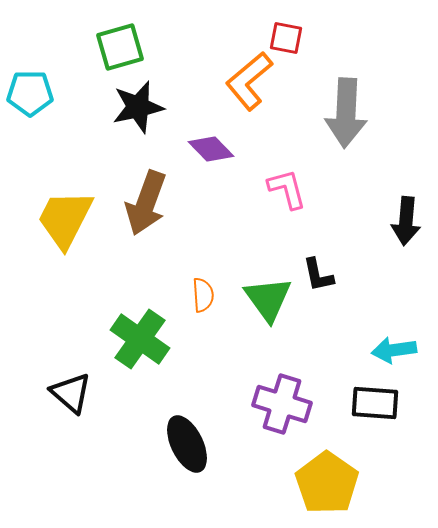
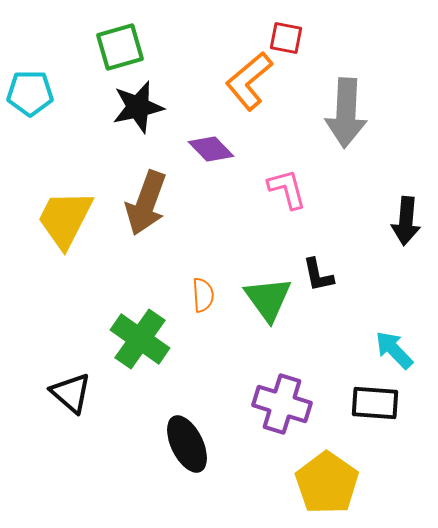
cyan arrow: rotated 54 degrees clockwise
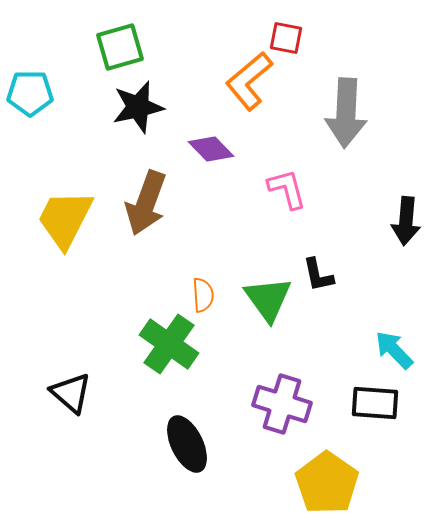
green cross: moved 29 px right, 5 px down
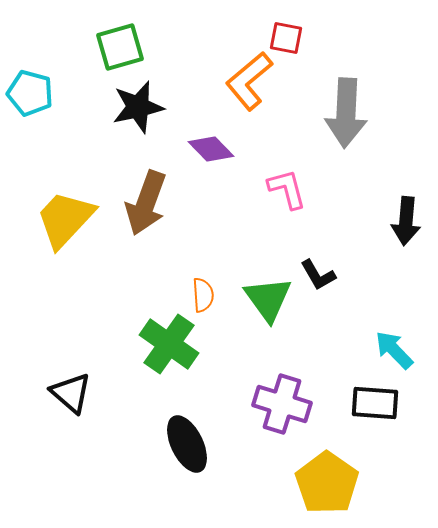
cyan pentagon: rotated 15 degrees clockwise
yellow trapezoid: rotated 16 degrees clockwise
black L-shape: rotated 18 degrees counterclockwise
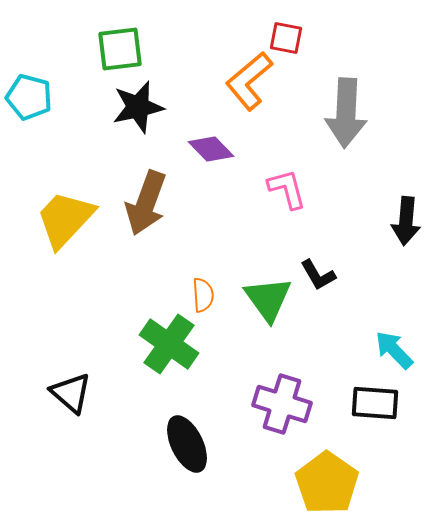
green square: moved 2 px down; rotated 9 degrees clockwise
cyan pentagon: moved 1 px left, 4 px down
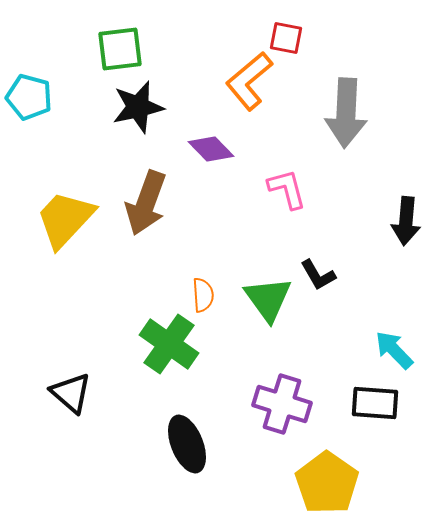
black ellipse: rotated 4 degrees clockwise
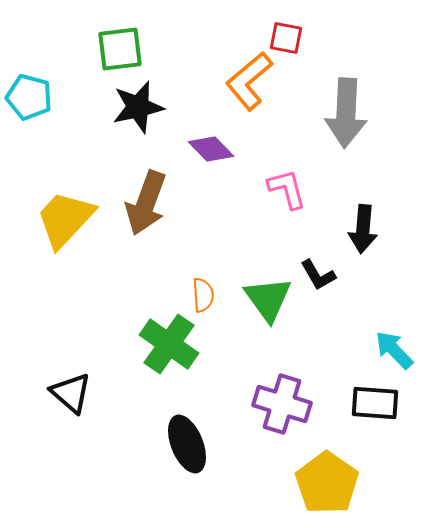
black arrow: moved 43 px left, 8 px down
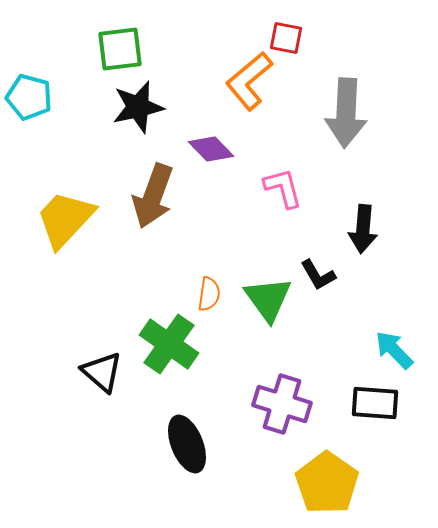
pink L-shape: moved 4 px left, 1 px up
brown arrow: moved 7 px right, 7 px up
orange semicircle: moved 6 px right, 1 px up; rotated 12 degrees clockwise
black triangle: moved 31 px right, 21 px up
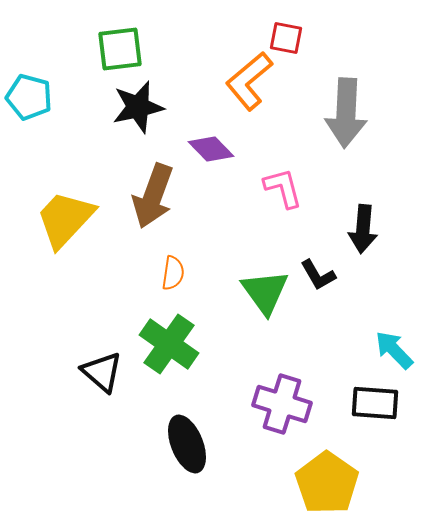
orange semicircle: moved 36 px left, 21 px up
green triangle: moved 3 px left, 7 px up
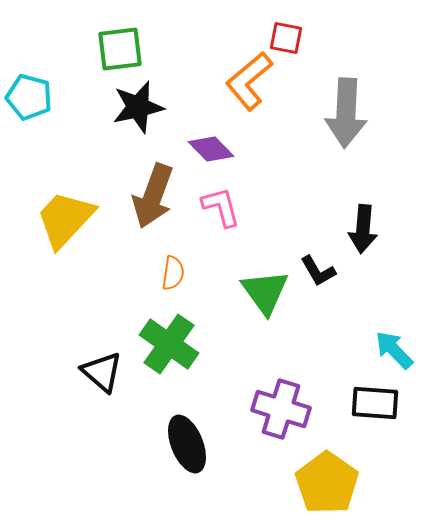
pink L-shape: moved 62 px left, 19 px down
black L-shape: moved 4 px up
purple cross: moved 1 px left, 5 px down
